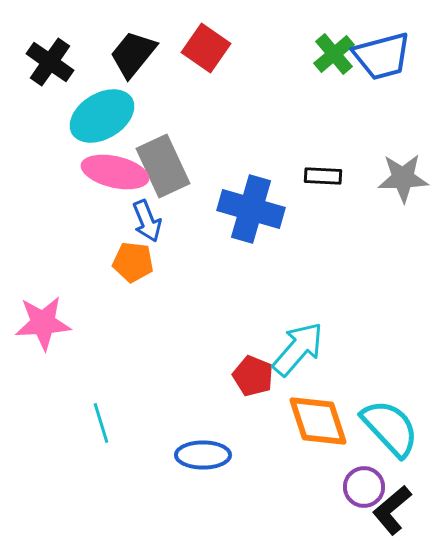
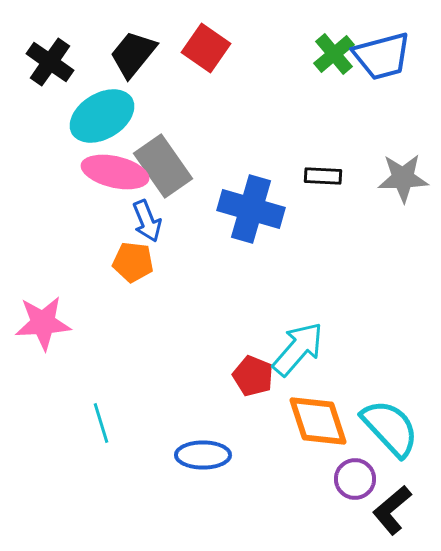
gray rectangle: rotated 10 degrees counterclockwise
purple circle: moved 9 px left, 8 px up
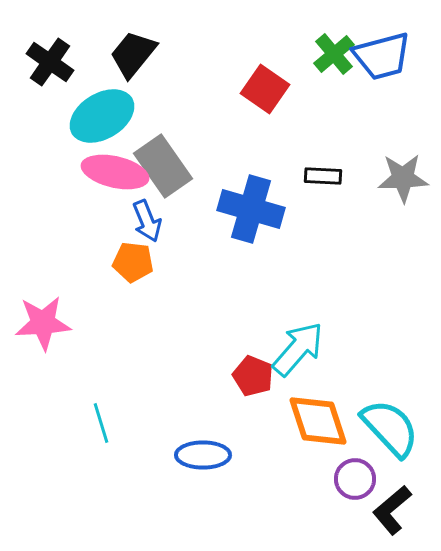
red square: moved 59 px right, 41 px down
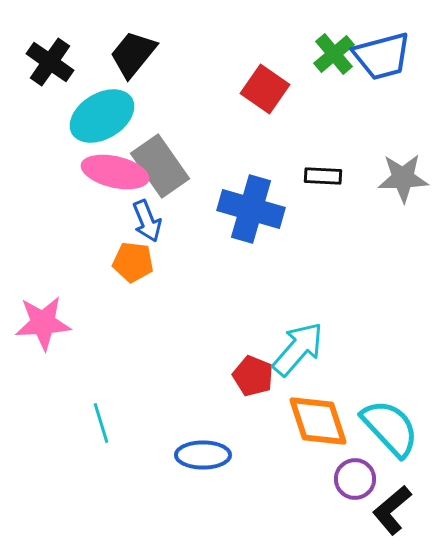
gray rectangle: moved 3 px left
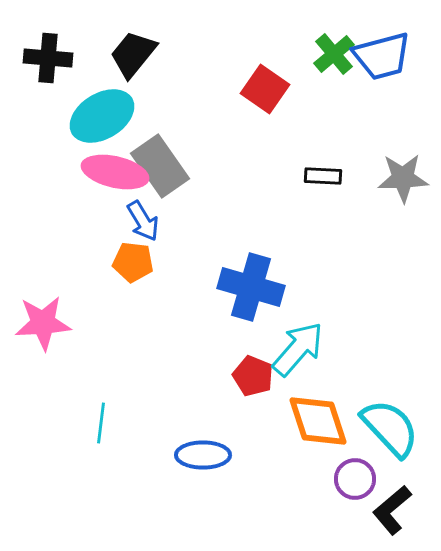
black cross: moved 2 px left, 4 px up; rotated 30 degrees counterclockwise
blue cross: moved 78 px down
blue arrow: moved 4 px left; rotated 9 degrees counterclockwise
cyan line: rotated 24 degrees clockwise
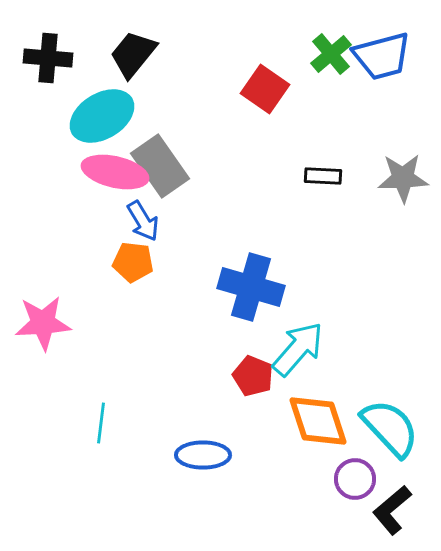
green cross: moved 3 px left
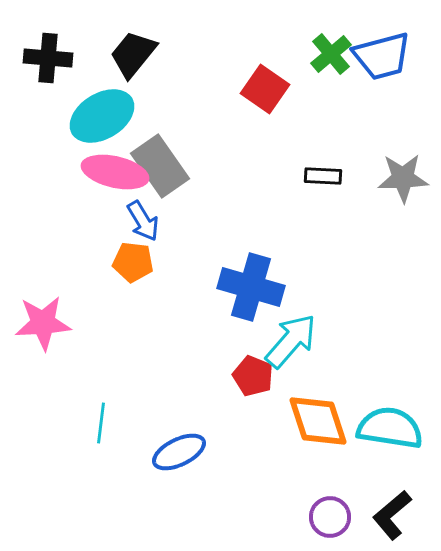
cyan arrow: moved 7 px left, 8 px up
cyan semicircle: rotated 38 degrees counterclockwise
blue ellipse: moved 24 px left, 3 px up; rotated 26 degrees counterclockwise
purple circle: moved 25 px left, 38 px down
black L-shape: moved 5 px down
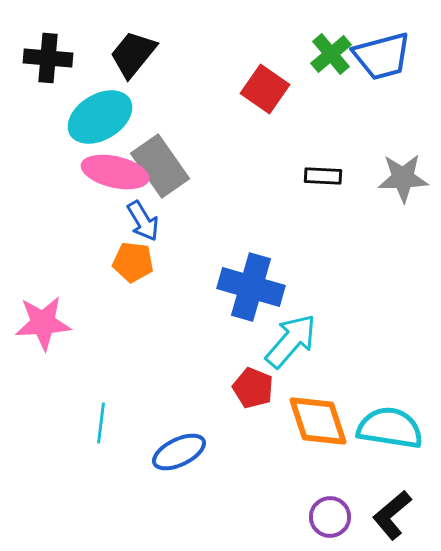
cyan ellipse: moved 2 px left, 1 px down
red pentagon: moved 12 px down
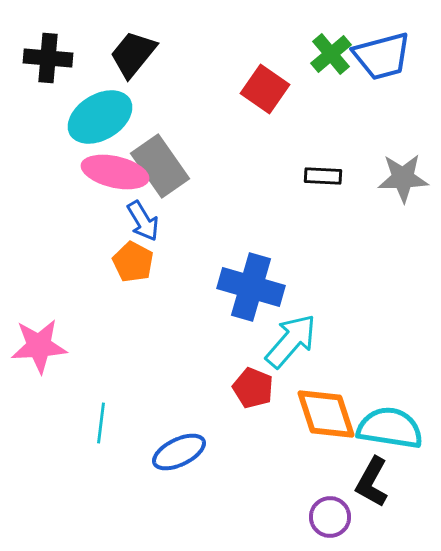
orange pentagon: rotated 21 degrees clockwise
pink star: moved 4 px left, 23 px down
orange diamond: moved 8 px right, 7 px up
black L-shape: moved 20 px left, 33 px up; rotated 21 degrees counterclockwise
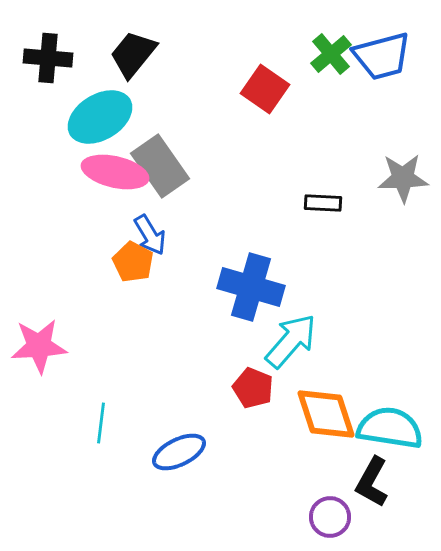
black rectangle: moved 27 px down
blue arrow: moved 7 px right, 14 px down
